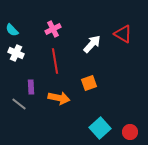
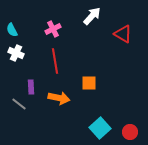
cyan semicircle: rotated 16 degrees clockwise
white arrow: moved 28 px up
orange square: rotated 21 degrees clockwise
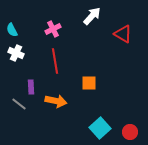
orange arrow: moved 3 px left, 3 px down
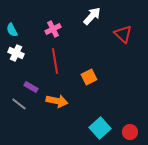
red triangle: rotated 12 degrees clockwise
orange square: moved 6 px up; rotated 28 degrees counterclockwise
purple rectangle: rotated 56 degrees counterclockwise
orange arrow: moved 1 px right
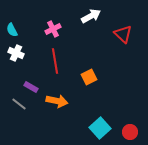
white arrow: moved 1 px left; rotated 18 degrees clockwise
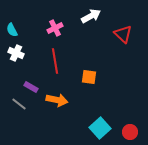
pink cross: moved 2 px right, 1 px up
orange square: rotated 35 degrees clockwise
orange arrow: moved 1 px up
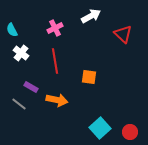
white cross: moved 5 px right; rotated 14 degrees clockwise
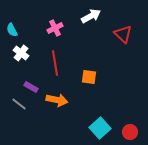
red line: moved 2 px down
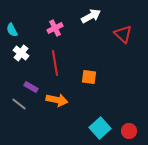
red circle: moved 1 px left, 1 px up
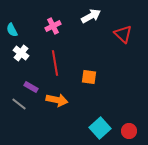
pink cross: moved 2 px left, 2 px up
